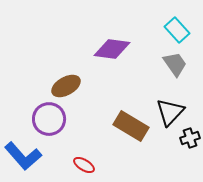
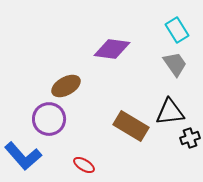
cyan rectangle: rotated 10 degrees clockwise
black triangle: rotated 40 degrees clockwise
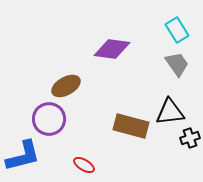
gray trapezoid: moved 2 px right
brown rectangle: rotated 16 degrees counterclockwise
blue L-shape: rotated 63 degrees counterclockwise
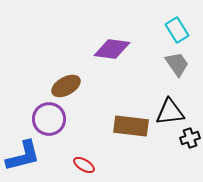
brown rectangle: rotated 8 degrees counterclockwise
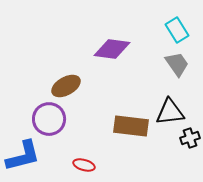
red ellipse: rotated 15 degrees counterclockwise
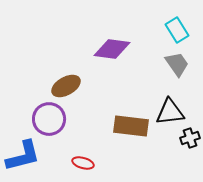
red ellipse: moved 1 px left, 2 px up
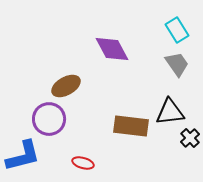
purple diamond: rotated 54 degrees clockwise
black cross: rotated 24 degrees counterclockwise
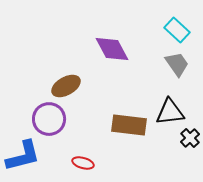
cyan rectangle: rotated 15 degrees counterclockwise
brown rectangle: moved 2 px left, 1 px up
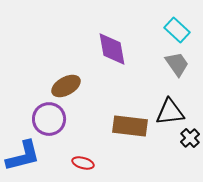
purple diamond: rotated 18 degrees clockwise
brown rectangle: moved 1 px right, 1 px down
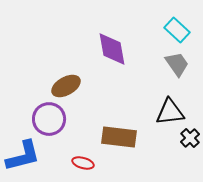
brown rectangle: moved 11 px left, 11 px down
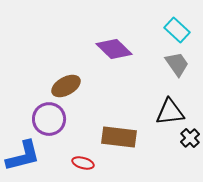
purple diamond: moved 2 px right; rotated 36 degrees counterclockwise
